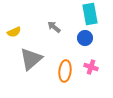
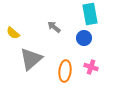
yellow semicircle: moved 1 px left, 1 px down; rotated 64 degrees clockwise
blue circle: moved 1 px left
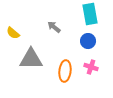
blue circle: moved 4 px right, 3 px down
gray triangle: rotated 40 degrees clockwise
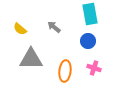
yellow semicircle: moved 7 px right, 4 px up
pink cross: moved 3 px right, 1 px down
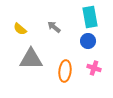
cyan rectangle: moved 3 px down
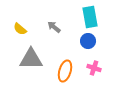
orange ellipse: rotated 10 degrees clockwise
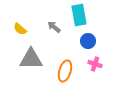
cyan rectangle: moved 11 px left, 2 px up
pink cross: moved 1 px right, 4 px up
